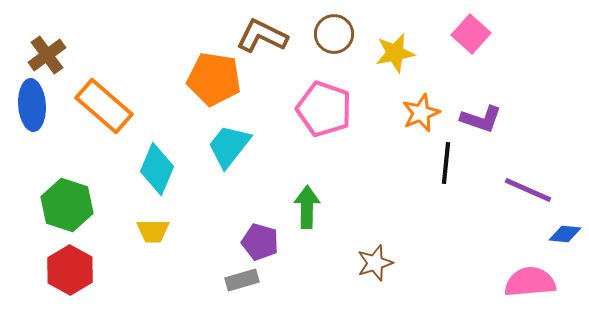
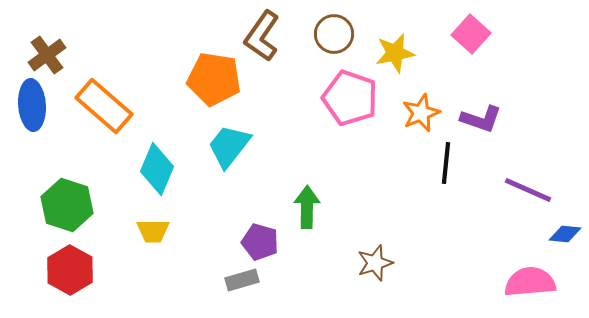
brown L-shape: rotated 81 degrees counterclockwise
pink pentagon: moved 26 px right, 11 px up
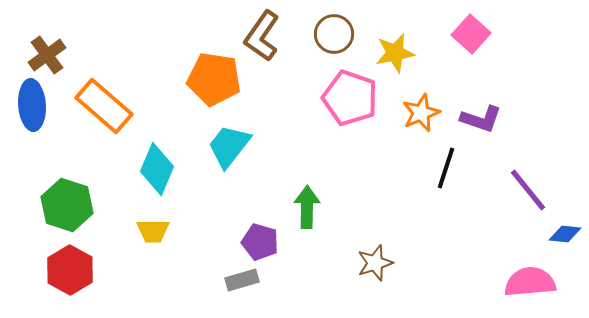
black line: moved 5 px down; rotated 12 degrees clockwise
purple line: rotated 27 degrees clockwise
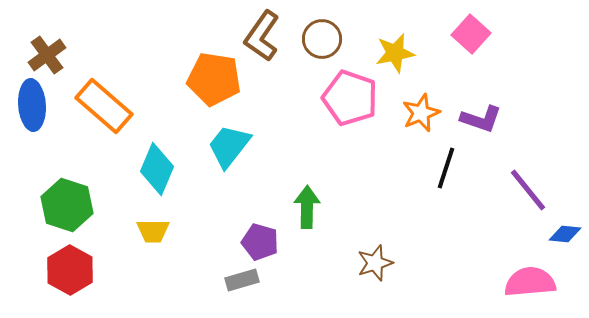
brown circle: moved 12 px left, 5 px down
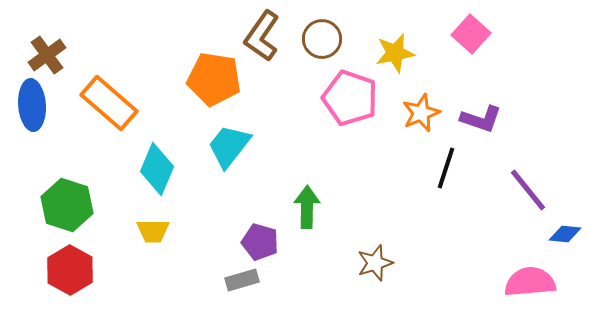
orange rectangle: moved 5 px right, 3 px up
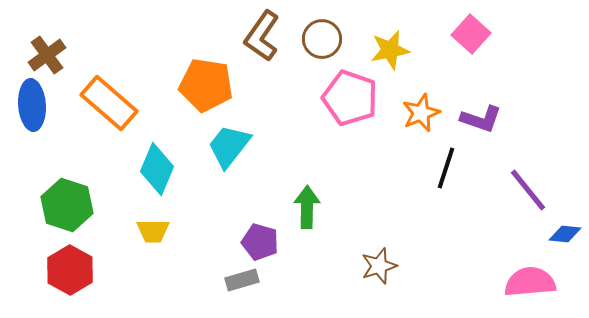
yellow star: moved 5 px left, 3 px up
orange pentagon: moved 8 px left, 6 px down
brown star: moved 4 px right, 3 px down
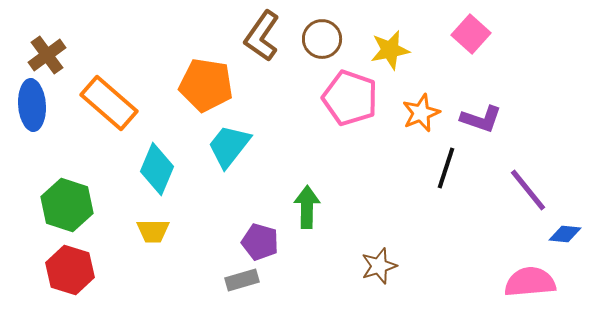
red hexagon: rotated 12 degrees counterclockwise
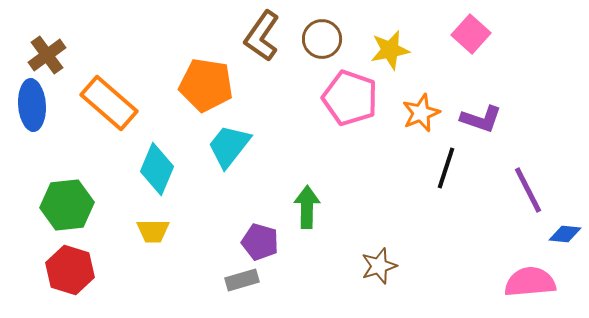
purple line: rotated 12 degrees clockwise
green hexagon: rotated 24 degrees counterclockwise
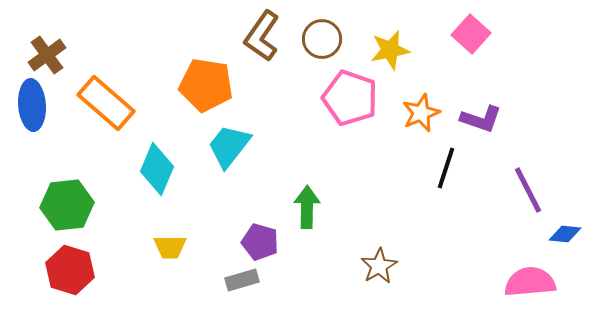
orange rectangle: moved 3 px left
yellow trapezoid: moved 17 px right, 16 px down
brown star: rotated 12 degrees counterclockwise
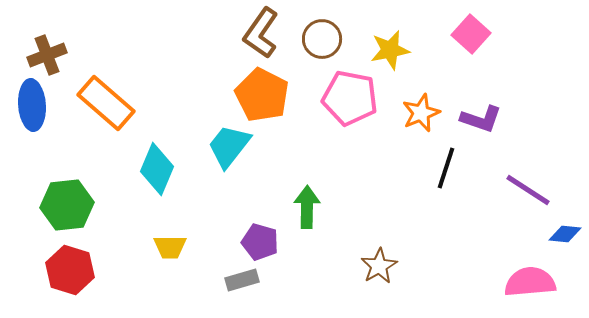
brown L-shape: moved 1 px left, 3 px up
brown cross: rotated 15 degrees clockwise
orange pentagon: moved 56 px right, 10 px down; rotated 18 degrees clockwise
pink pentagon: rotated 8 degrees counterclockwise
purple line: rotated 30 degrees counterclockwise
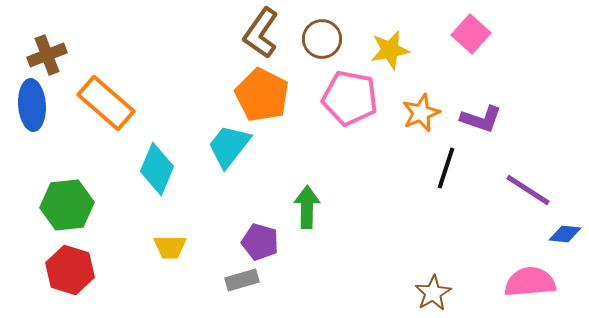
brown star: moved 54 px right, 27 px down
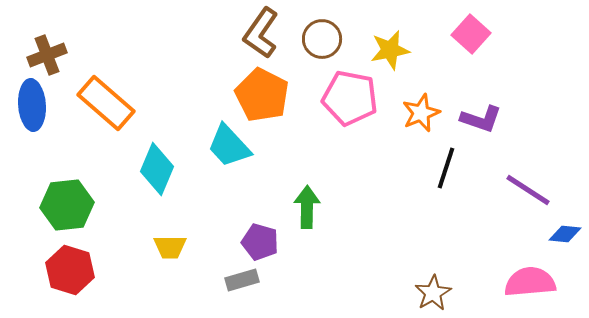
cyan trapezoid: rotated 81 degrees counterclockwise
